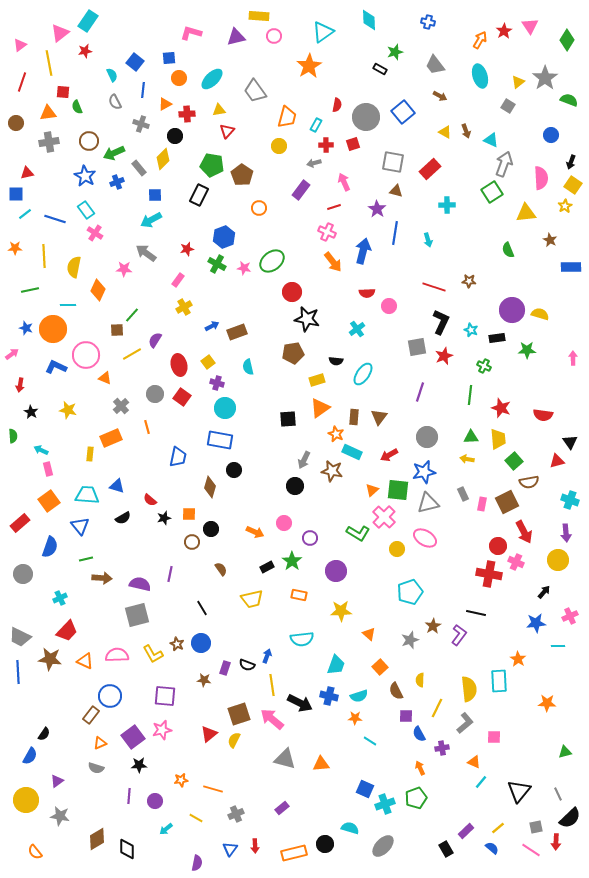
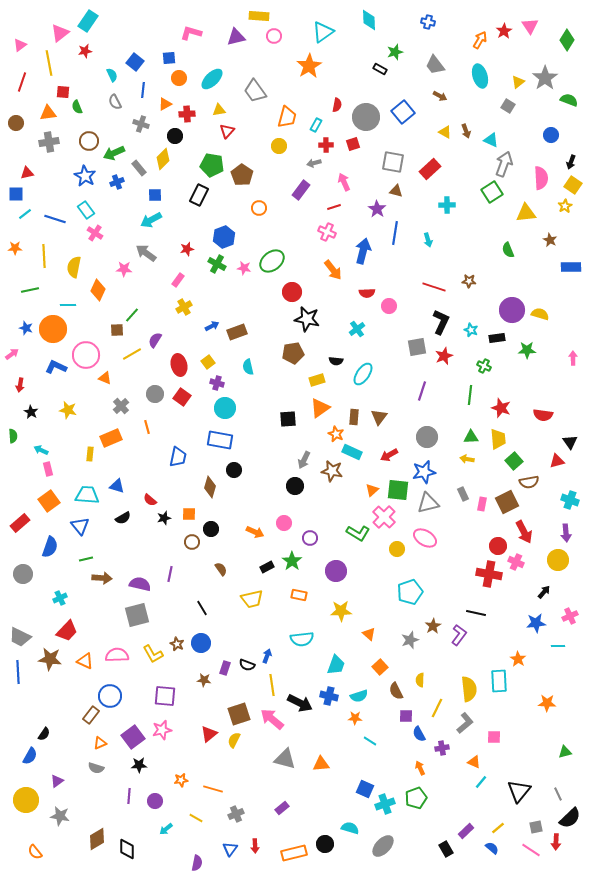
orange arrow at (333, 262): moved 8 px down
purple line at (420, 392): moved 2 px right, 1 px up
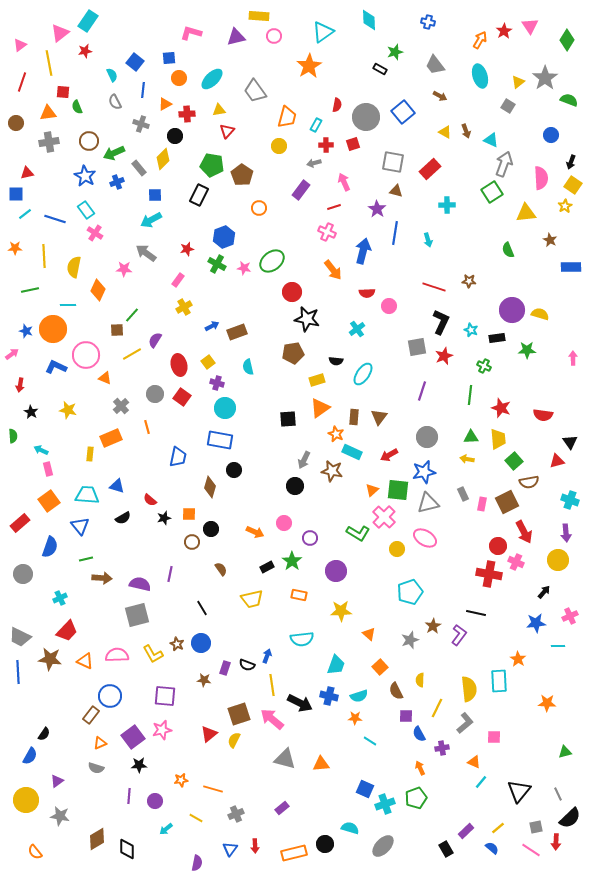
blue star at (26, 328): moved 3 px down
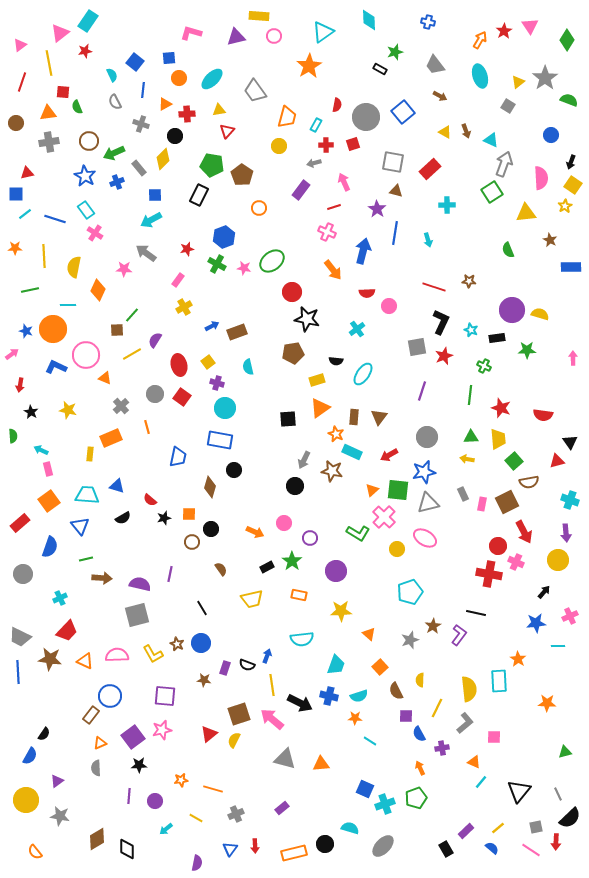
gray semicircle at (96, 768): rotated 70 degrees clockwise
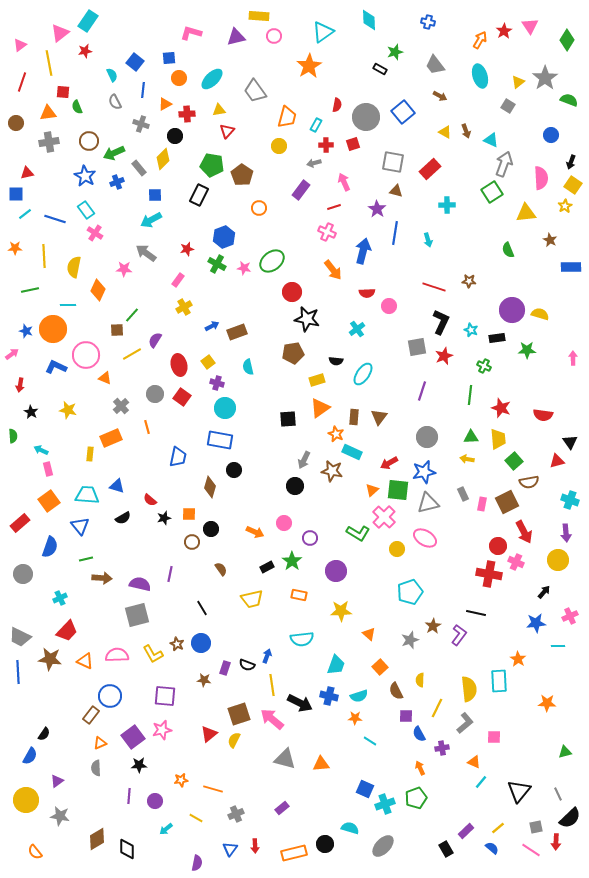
red arrow at (389, 455): moved 8 px down
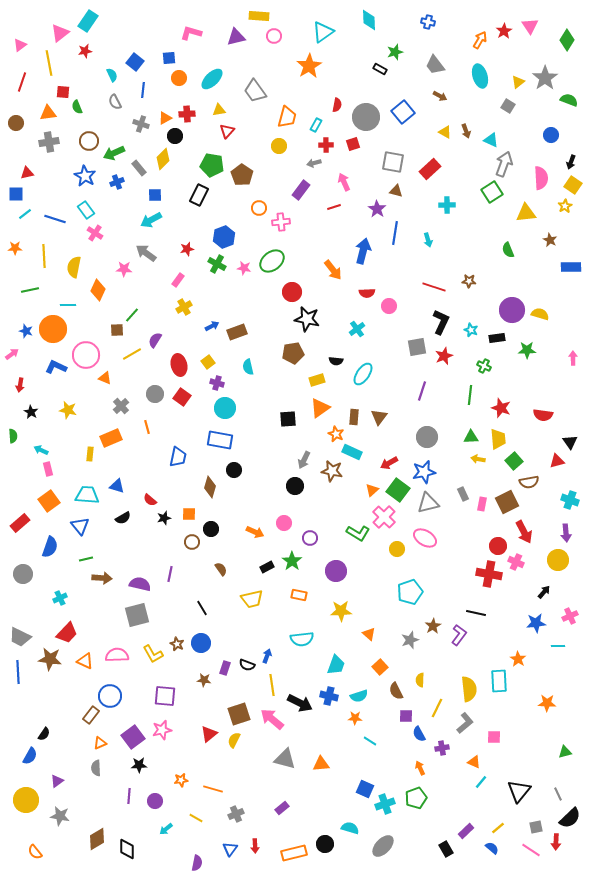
orange triangle at (165, 104): moved 14 px down
pink cross at (327, 232): moved 46 px left, 10 px up; rotated 30 degrees counterclockwise
yellow arrow at (467, 459): moved 11 px right
green square at (398, 490): rotated 30 degrees clockwise
red trapezoid at (67, 631): moved 2 px down
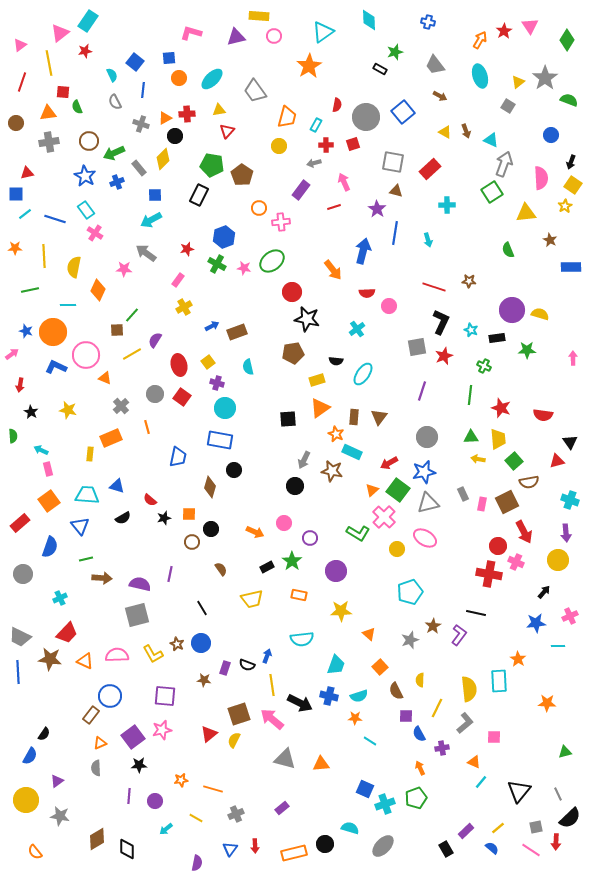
orange circle at (53, 329): moved 3 px down
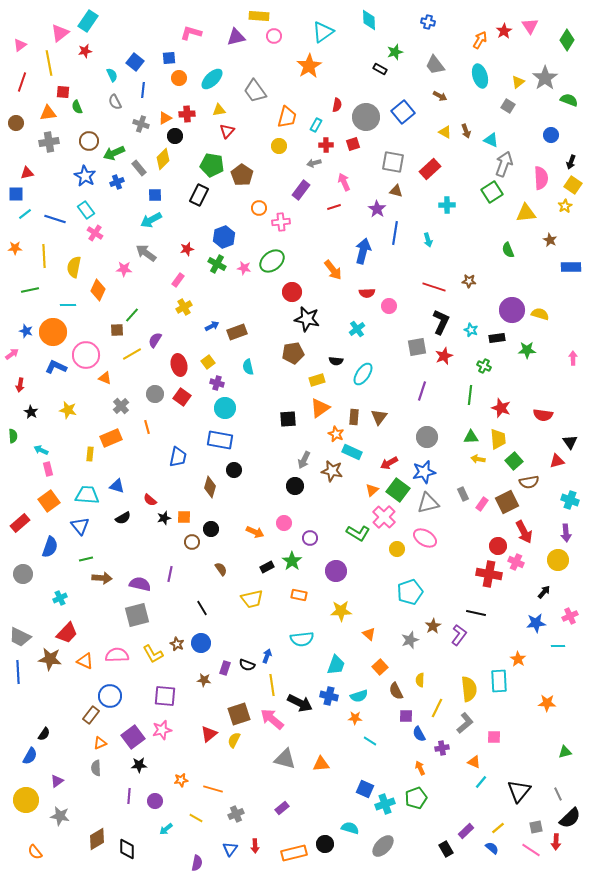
pink rectangle at (482, 504): rotated 24 degrees clockwise
orange square at (189, 514): moved 5 px left, 3 px down
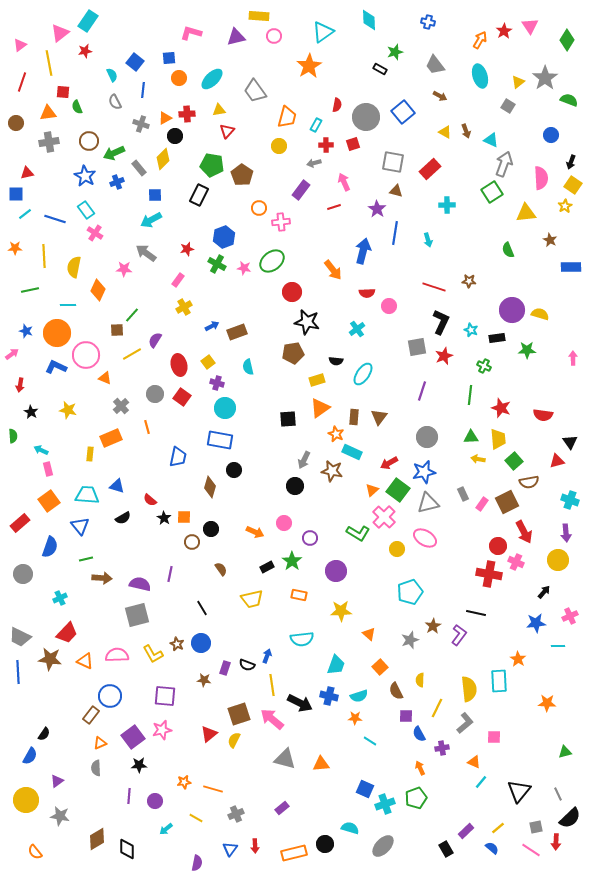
black star at (307, 319): moved 3 px down
orange circle at (53, 332): moved 4 px right, 1 px down
black star at (164, 518): rotated 24 degrees counterclockwise
orange star at (181, 780): moved 3 px right, 2 px down
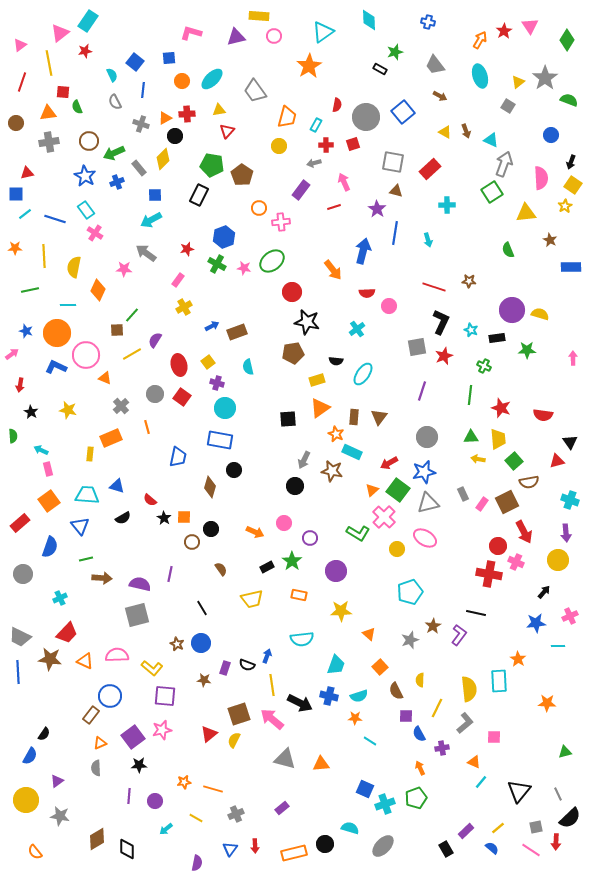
orange circle at (179, 78): moved 3 px right, 3 px down
yellow L-shape at (153, 654): moved 1 px left, 14 px down; rotated 20 degrees counterclockwise
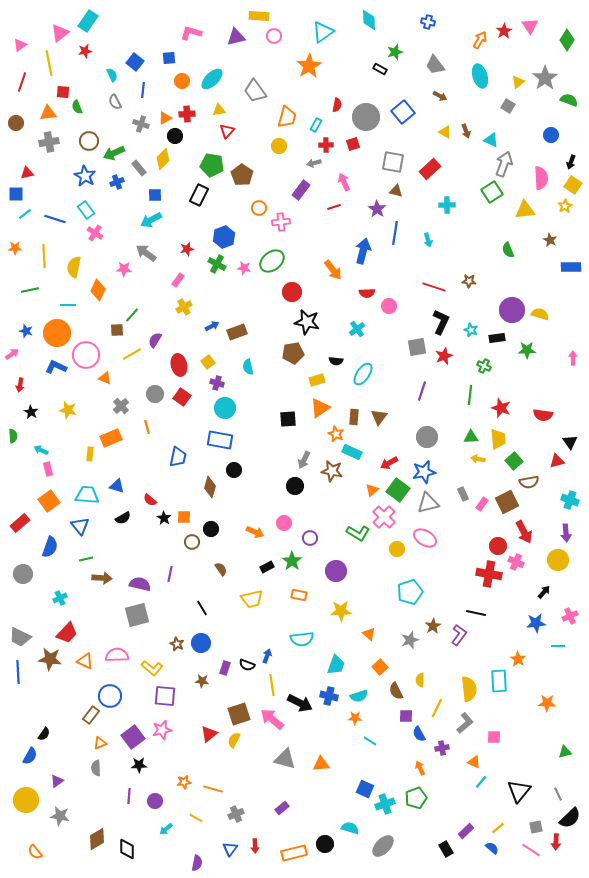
yellow triangle at (526, 213): moved 1 px left, 3 px up
brown star at (204, 680): moved 2 px left, 1 px down
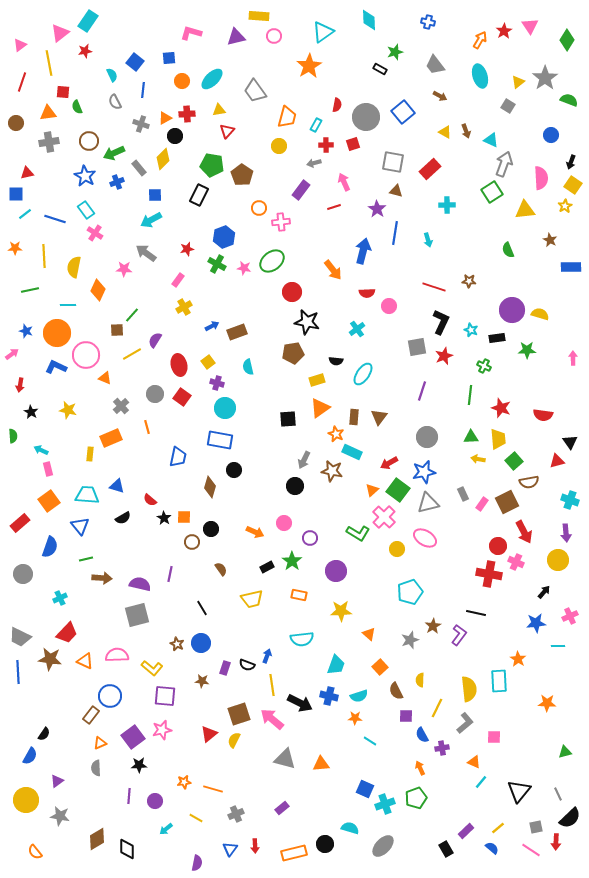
blue semicircle at (419, 734): moved 3 px right, 1 px down
